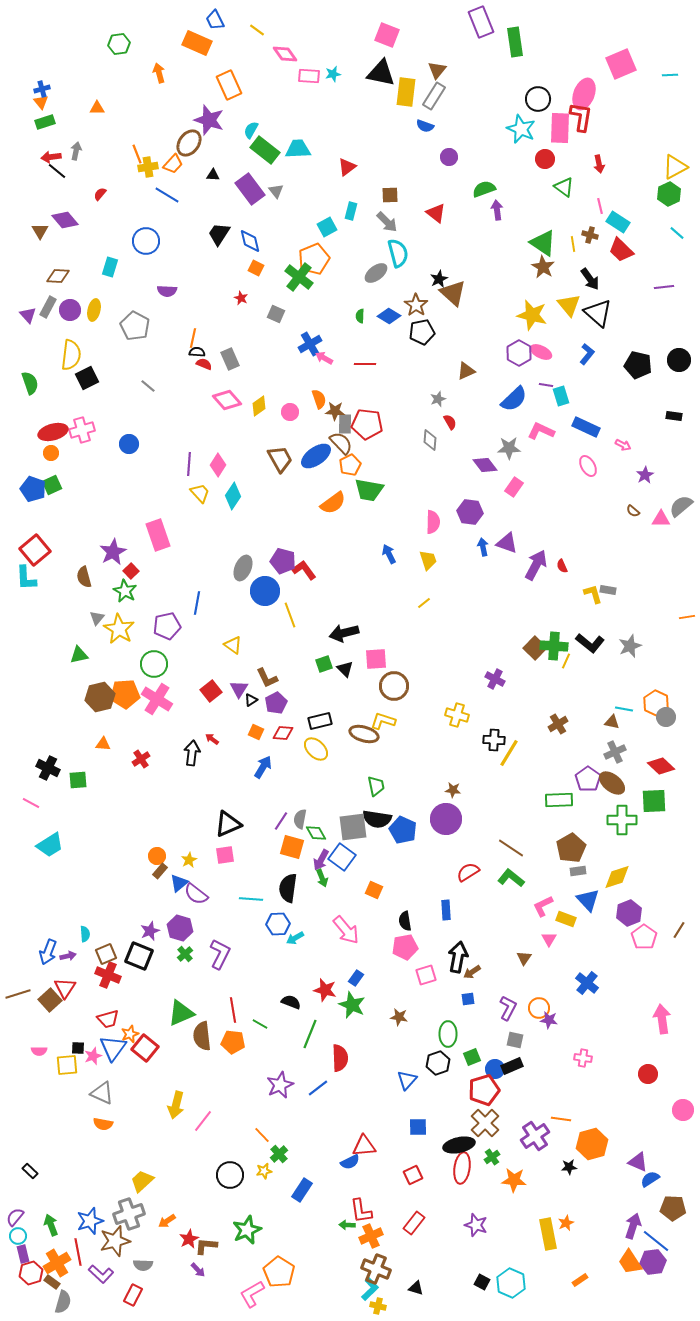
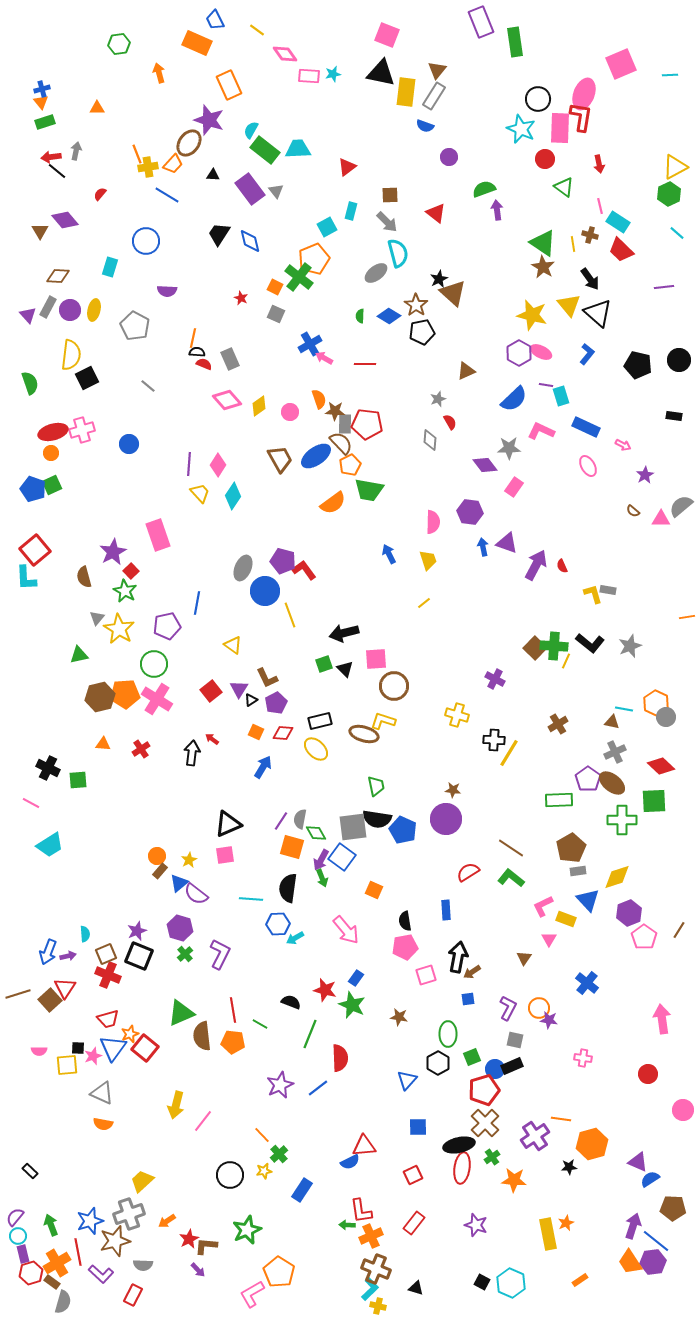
orange square at (256, 268): moved 19 px right, 19 px down
red cross at (141, 759): moved 10 px up
purple star at (150, 931): moved 13 px left
black hexagon at (438, 1063): rotated 10 degrees counterclockwise
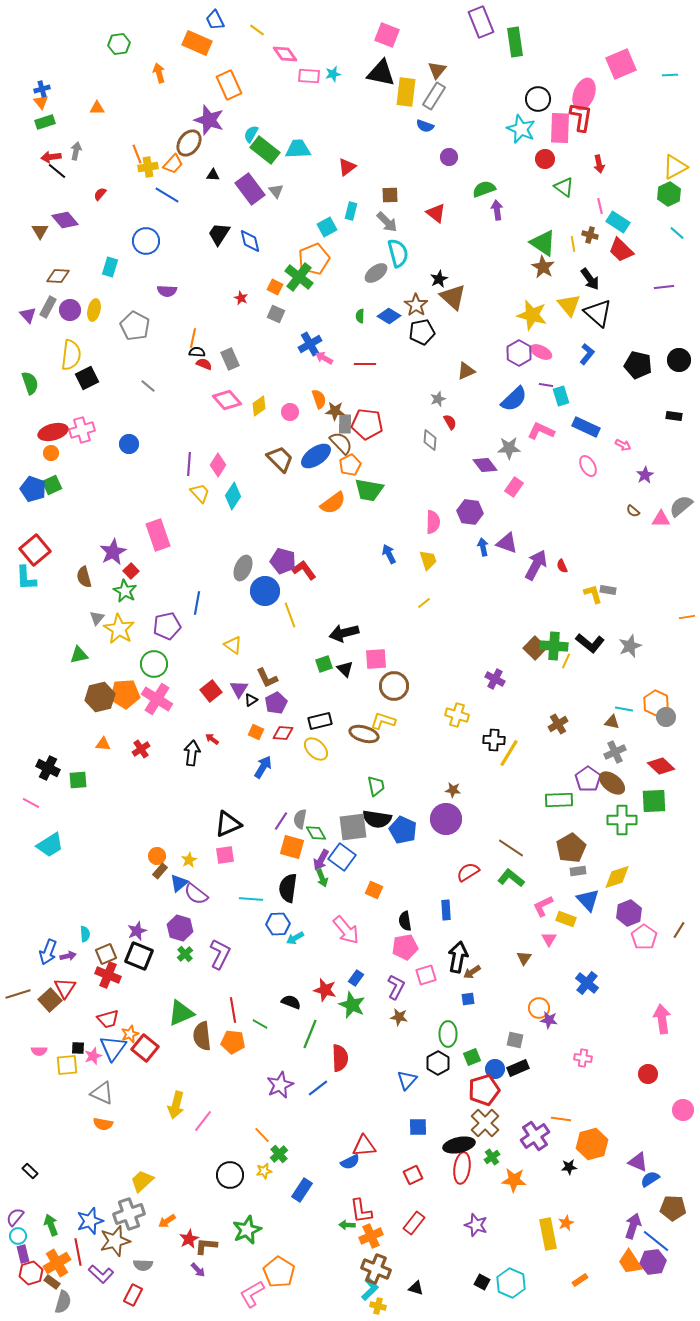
cyan semicircle at (251, 130): moved 4 px down
brown triangle at (453, 293): moved 4 px down
brown trapezoid at (280, 459): rotated 16 degrees counterclockwise
purple L-shape at (508, 1008): moved 112 px left, 21 px up
black rectangle at (512, 1066): moved 6 px right, 2 px down
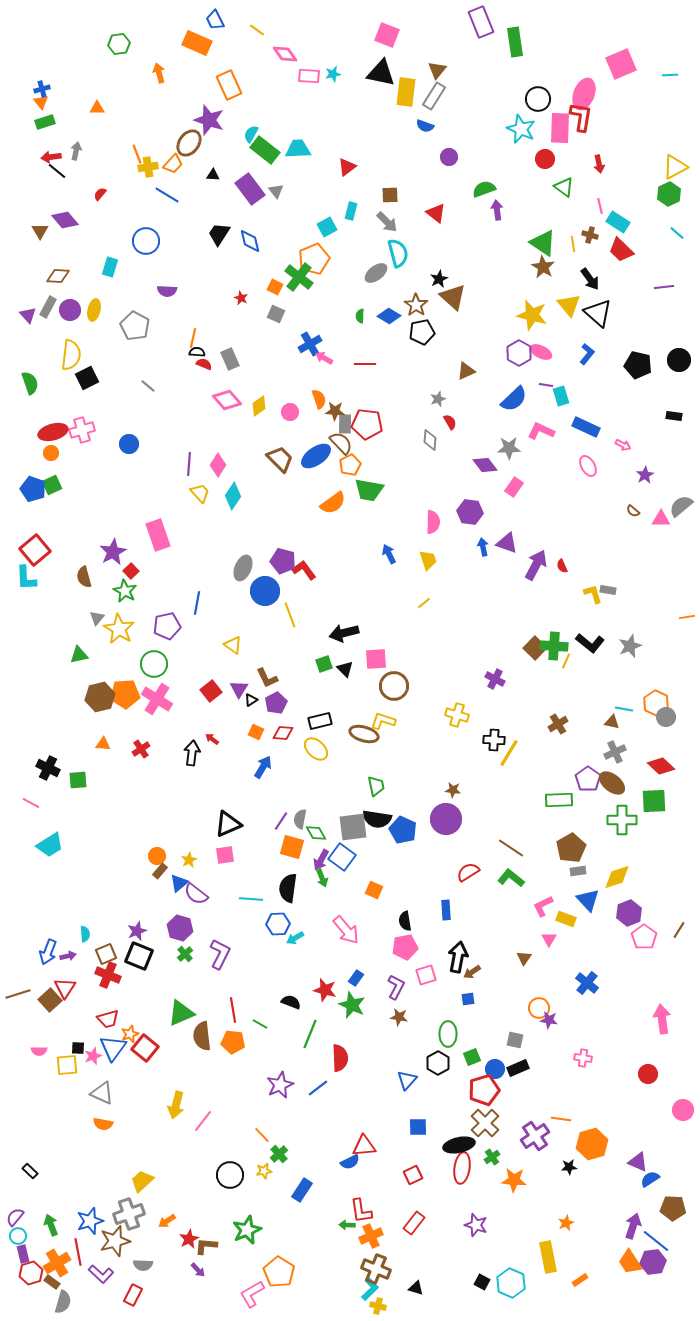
yellow rectangle at (548, 1234): moved 23 px down
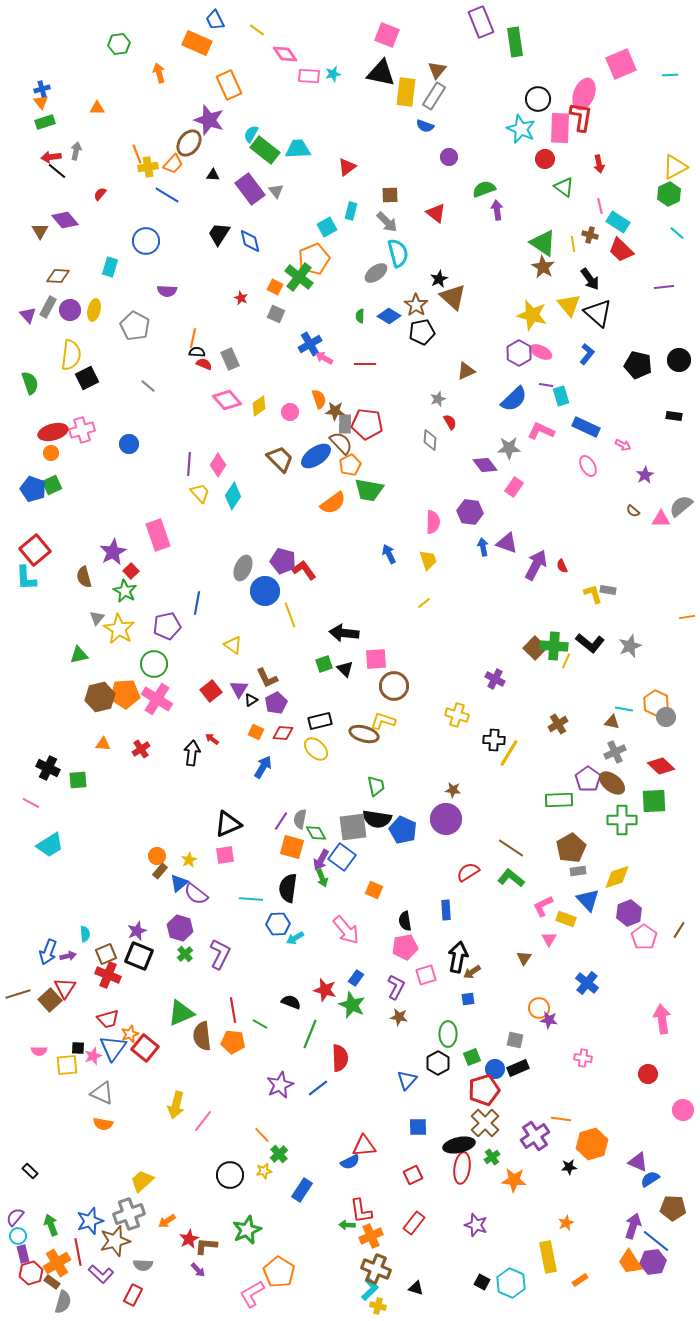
black arrow at (344, 633): rotated 20 degrees clockwise
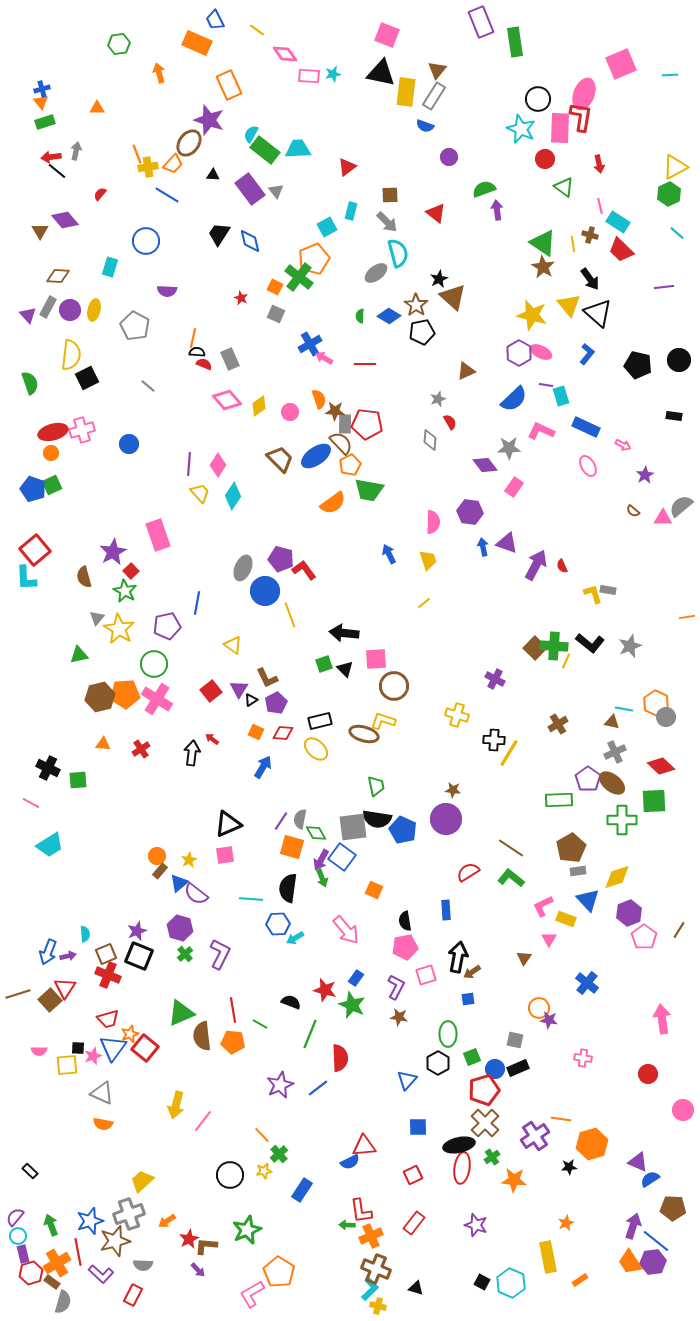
pink triangle at (661, 519): moved 2 px right, 1 px up
purple pentagon at (283, 561): moved 2 px left, 2 px up
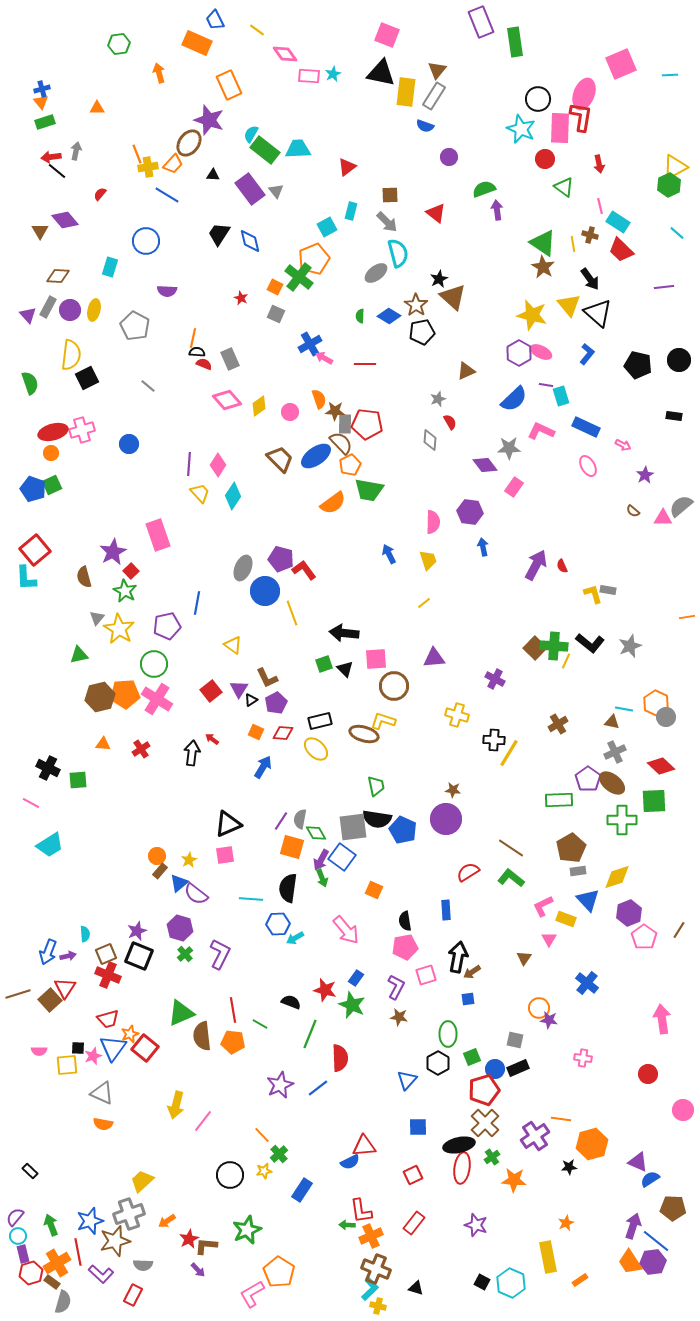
cyan star at (333, 74): rotated 14 degrees counterclockwise
green hexagon at (669, 194): moved 9 px up
purple triangle at (507, 543): moved 73 px left, 115 px down; rotated 25 degrees counterclockwise
yellow line at (290, 615): moved 2 px right, 2 px up
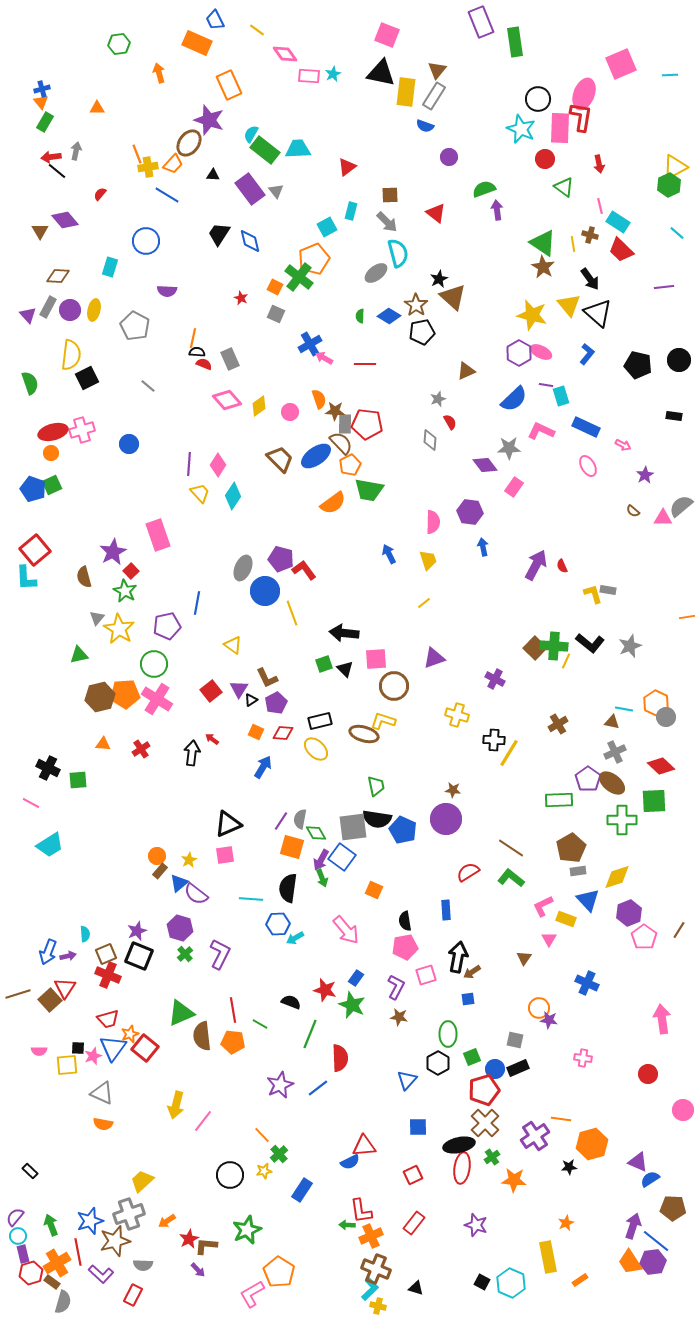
green rectangle at (45, 122): rotated 42 degrees counterclockwise
purple triangle at (434, 658): rotated 15 degrees counterclockwise
blue cross at (587, 983): rotated 15 degrees counterclockwise
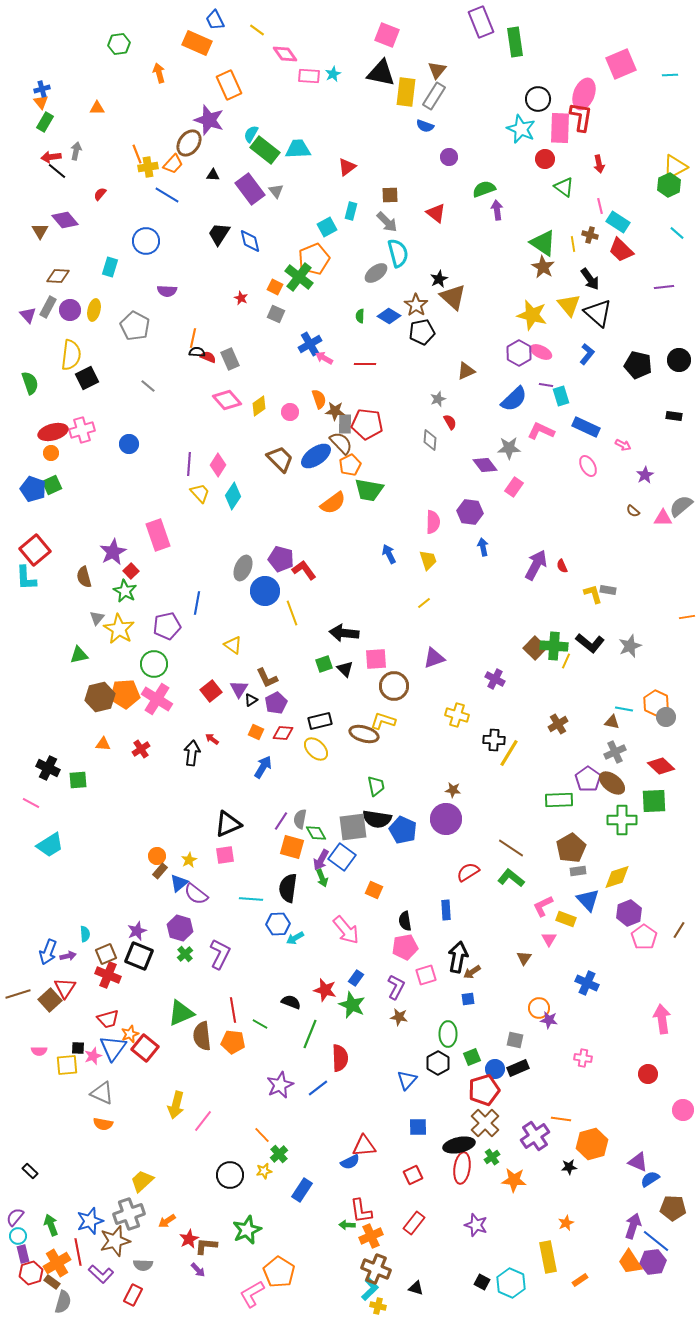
red semicircle at (204, 364): moved 4 px right, 7 px up
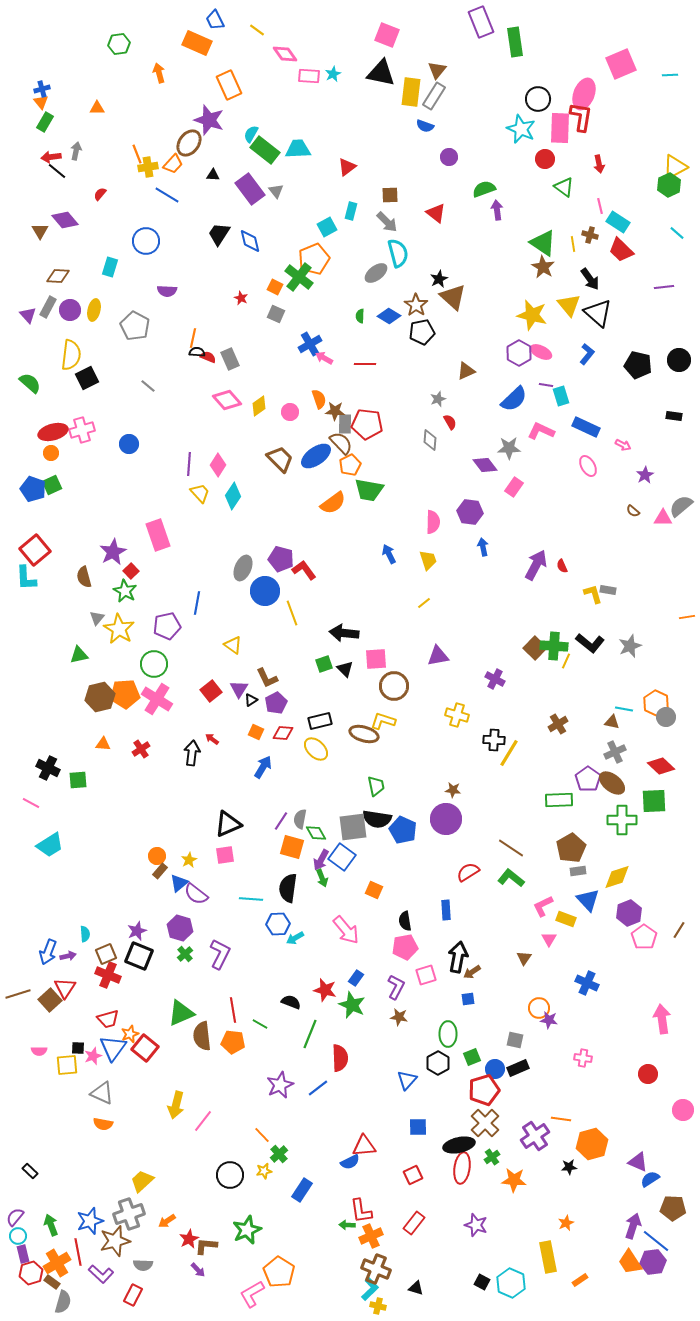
yellow rectangle at (406, 92): moved 5 px right
green semicircle at (30, 383): rotated 30 degrees counterclockwise
purple triangle at (434, 658): moved 4 px right, 2 px up; rotated 10 degrees clockwise
